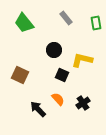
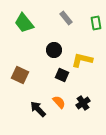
orange semicircle: moved 1 px right, 3 px down
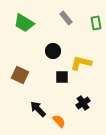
green trapezoid: rotated 20 degrees counterclockwise
black circle: moved 1 px left, 1 px down
yellow L-shape: moved 1 px left, 3 px down
black square: moved 2 px down; rotated 24 degrees counterclockwise
orange semicircle: moved 19 px down
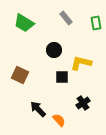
black circle: moved 1 px right, 1 px up
orange semicircle: moved 1 px up
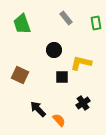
green trapezoid: moved 2 px left, 1 px down; rotated 40 degrees clockwise
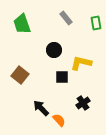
brown square: rotated 12 degrees clockwise
black arrow: moved 3 px right, 1 px up
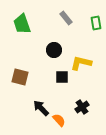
brown square: moved 2 px down; rotated 24 degrees counterclockwise
black cross: moved 1 px left, 4 px down
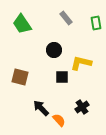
green trapezoid: rotated 15 degrees counterclockwise
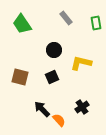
black square: moved 10 px left; rotated 24 degrees counterclockwise
black arrow: moved 1 px right, 1 px down
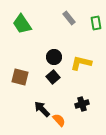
gray rectangle: moved 3 px right
black circle: moved 7 px down
black square: moved 1 px right; rotated 16 degrees counterclockwise
black cross: moved 3 px up; rotated 16 degrees clockwise
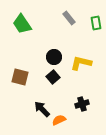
orange semicircle: rotated 72 degrees counterclockwise
